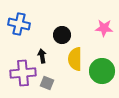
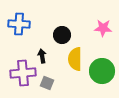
blue cross: rotated 10 degrees counterclockwise
pink star: moved 1 px left
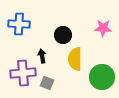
black circle: moved 1 px right
green circle: moved 6 px down
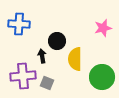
pink star: rotated 18 degrees counterclockwise
black circle: moved 6 px left, 6 px down
purple cross: moved 3 px down
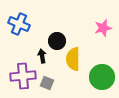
blue cross: rotated 20 degrees clockwise
yellow semicircle: moved 2 px left
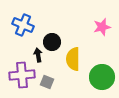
blue cross: moved 4 px right, 1 px down
pink star: moved 1 px left, 1 px up
black circle: moved 5 px left, 1 px down
black arrow: moved 4 px left, 1 px up
purple cross: moved 1 px left, 1 px up
gray square: moved 1 px up
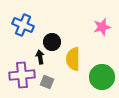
black arrow: moved 2 px right, 2 px down
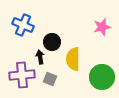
gray square: moved 3 px right, 3 px up
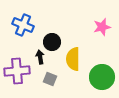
purple cross: moved 5 px left, 4 px up
